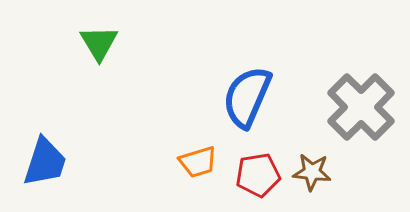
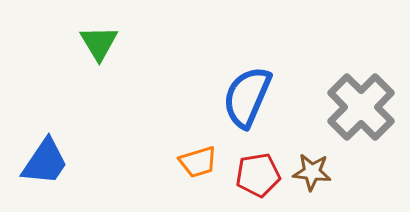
blue trapezoid: rotated 16 degrees clockwise
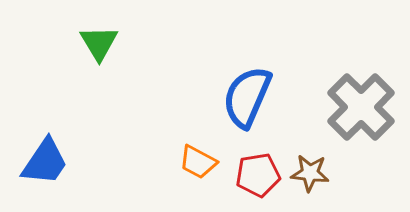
orange trapezoid: rotated 45 degrees clockwise
brown star: moved 2 px left, 1 px down
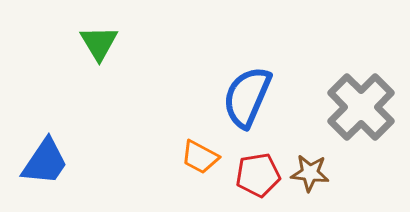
orange trapezoid: moved 2 px right, 5 px up
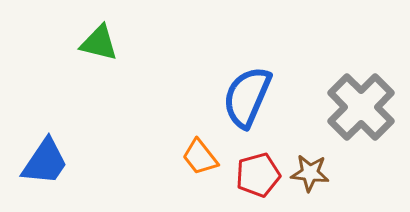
green triangle: rotated 45 degrees counterclockwise
orange trapezoid: rotated 24 degrees clockwise
red pentagon: rotated 6 degrees counterclockwise
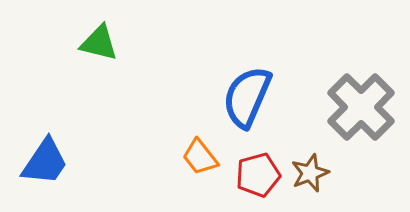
brown star: rotated 27 degrees counterclockwise
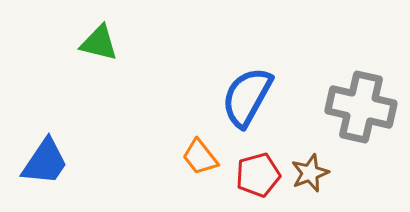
blue semicircle: rotated 6 degrees clockwise
gray cross: rotated 32 degrees counterclockwise
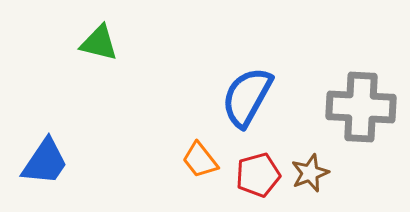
gray cross: rotated 10 degrees counterclockwise
orange trapezoid: moved 3 px down
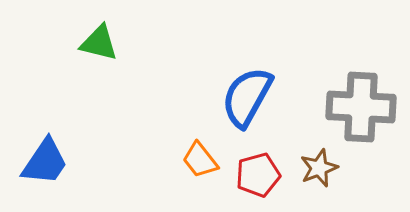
brown star: moved 9 px right, 5 px up
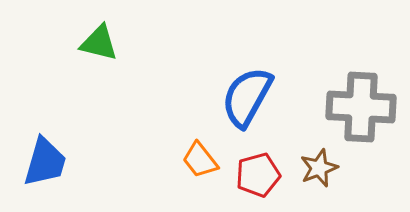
blue trapezoid: rotated 18 degrees counterclockwise
